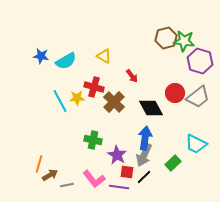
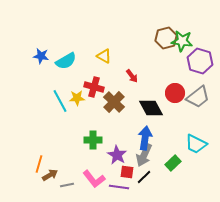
green star: moved 2 px left
green cross: rotated 12 degrees counterclockwise
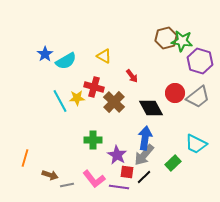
blue star: moved 4 px right, 2 px up; rotated 28 degrees clockwise
gray arrow: rotated 15 degrees clockwise
orange line: moved 14 px left, 6 px up
brown arrow: rotated 49 degrees clockwise
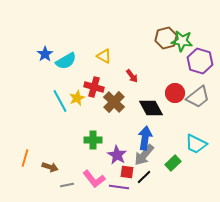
yellow star: rotated 21 degrees counterclockwise
brown arrow: moved 8 px up
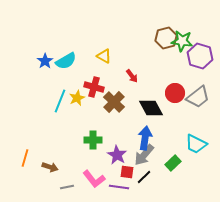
blue star: moved 7 px down
purple hexagon: moved 5 px up
cyan line: rotated 50 degrees clockwise
gray line: moved 2 px down
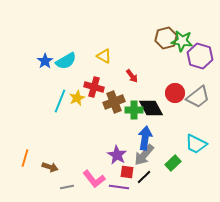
brown cross: rotated 25 degrees clockwise
green cross: moved 41 px right, 30 px up
